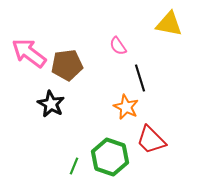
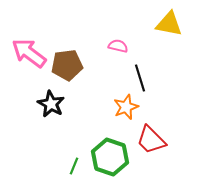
pink semicircle: rotated 138 degrees clockwise
orange star: rotated 25 degrees clockwise
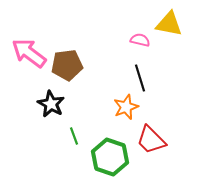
pink semicircle: moved 22 px right, 6 px up
green line: moved 30 px up; rotated 42 degrees counterclockwise
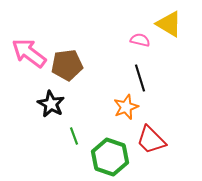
yellow triangle: rotated 20 degrees clockwise
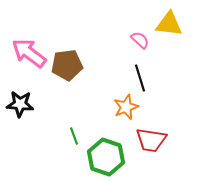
yellow triangle: rotated 24 degrees counterclockwise
pink semicircle: rotated 30 degrees clockwise
black star: moved 31 px left; rotated 24 degrees counterclockwise
red trapezoid: rotated 36 degrees counterclockwise
green hexagon: moved 4 px left
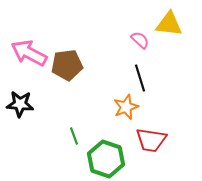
pink arrow: rotated 9 degrees counterclockwise
green hexagon: moved 2 px down
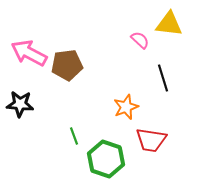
black line: moved 23 px right
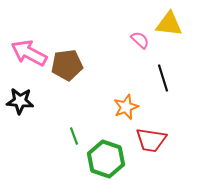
black star: moved 3 px up
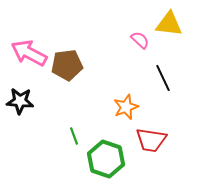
black line: rotated 8 degrees counterclockwise
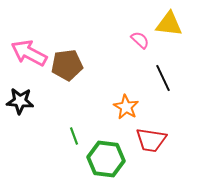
orange star: rotated 20 degrees counterclockwise
green hexagon: rotated 12 degrees counterclockwise
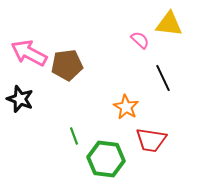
black star: moved 2 px up; rotated 16 degrees clockwise
